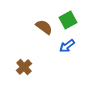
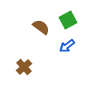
brown semicircle: moved 3 px left
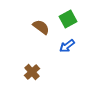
green square: moved 1 px up
brown cross: moved 8 px right, 5 px down
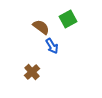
blue arrow: moved 15 px left; rotated 84 degrees counterclockwise
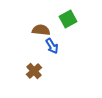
brown semicircle: moved 3 px down; rotated 30 degrees counterclockwise
brown cross: moved 2 px right, 1 px up
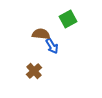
brown semicircle: moved 4 px down
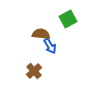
blue arrow: moved 2 px left
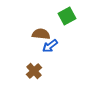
green square: moved 1 px left, 3 px up
blue arrow: rotated 84 degrees clockwise
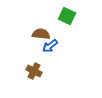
green square: rotated 36 degrees counterclockwise
brown cross: rotated 21 degrees counterclockwise
